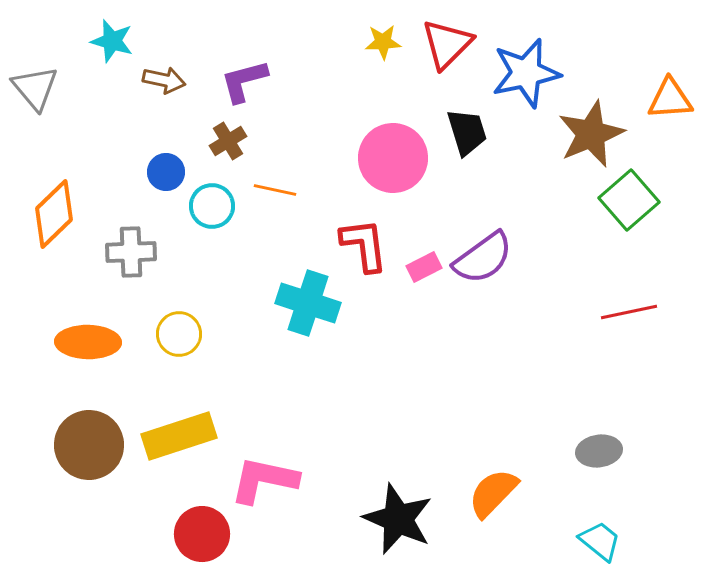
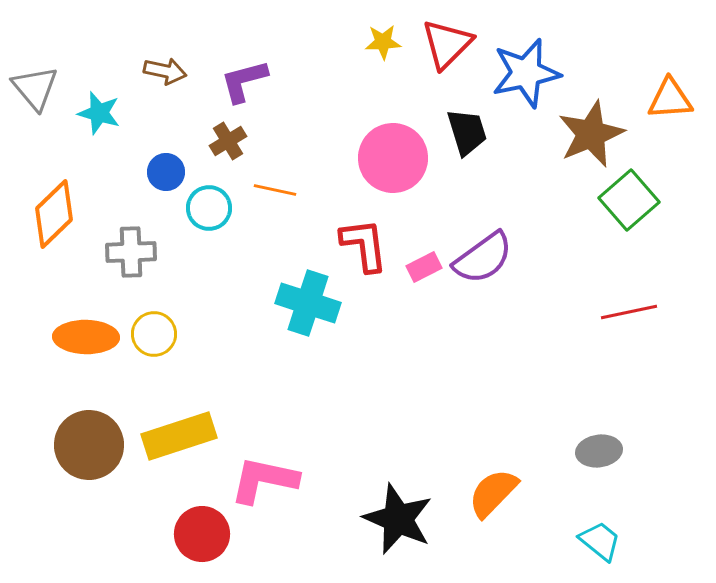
cyan star: moved 13 px left, 72 px down
brown arrow: moved 1 px right, 9 px up
cyan circle: moved 3 px left, 2 px down
yellow circle: moved 25 px left
orange ellipse: moved 2 px left, 5 px up
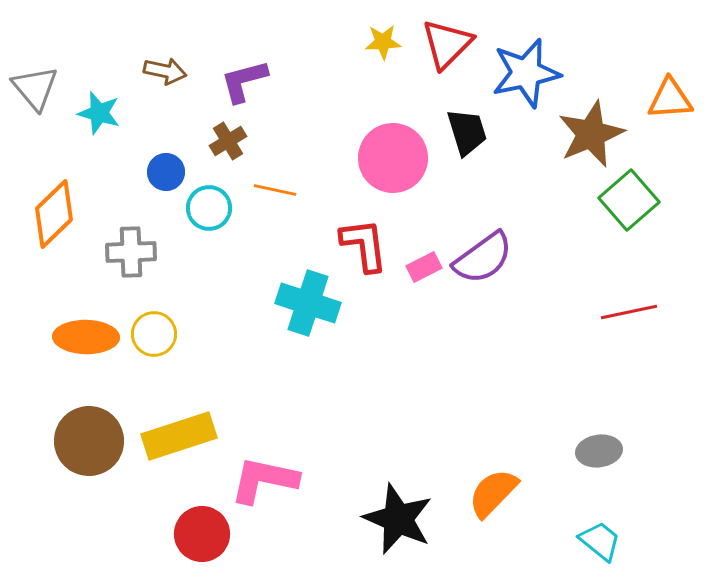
brown circle: moved 4 px up
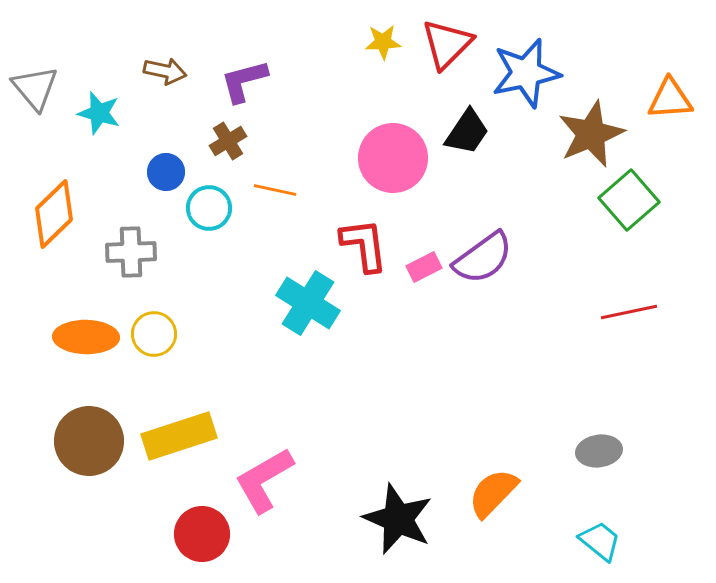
black trapezoid: rotated 51 degrees clockwise
cyan cross: rotated 14 degrees clockwise
pink L-shape: rotated 42 degrees counterclockwise
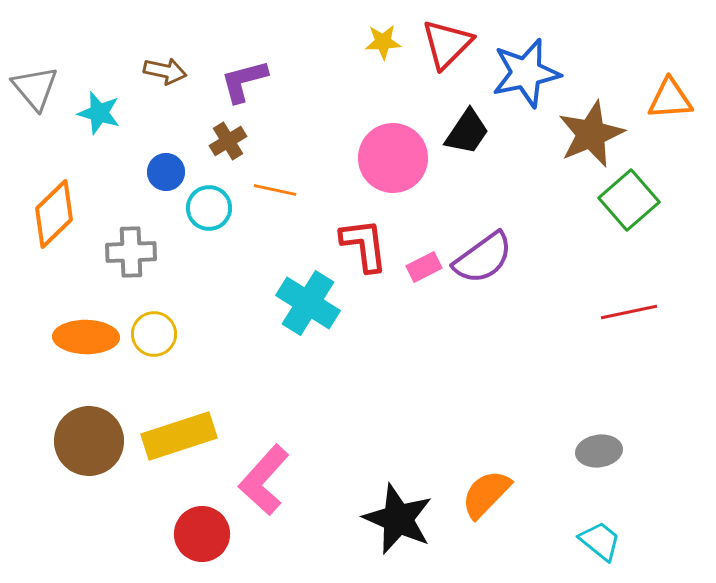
pink L-shape: rotated 18 degrees counterclockwise
orange semicircle: moved 7 px left, 1 px down
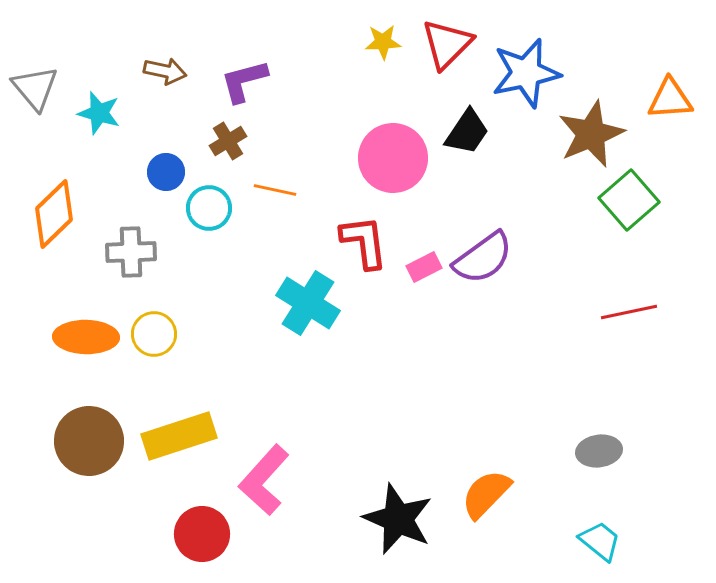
red L-shape: moved 3 px up
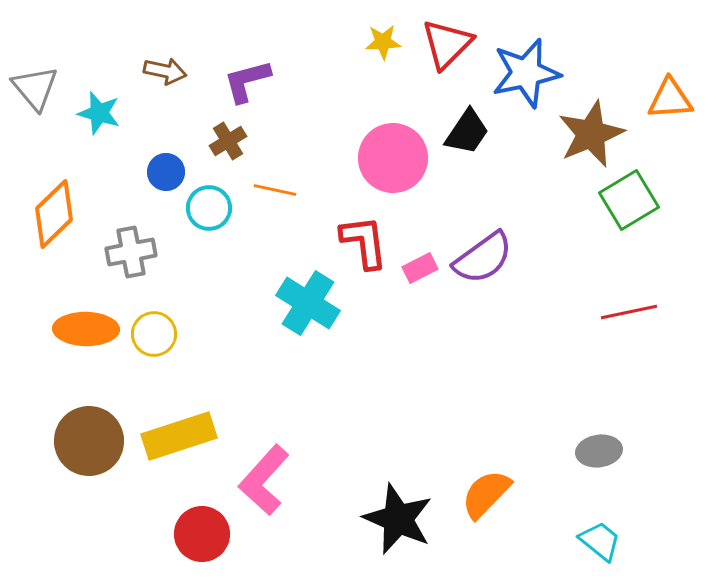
purple L-shape: moved 3 px right
green square: rotated 10 degrees clockwise
gray cross: rotated 9 degrees counterclockwise
pink rectangle: moved 4 px left, 1 px down
orange ellipse: moved 8 px up
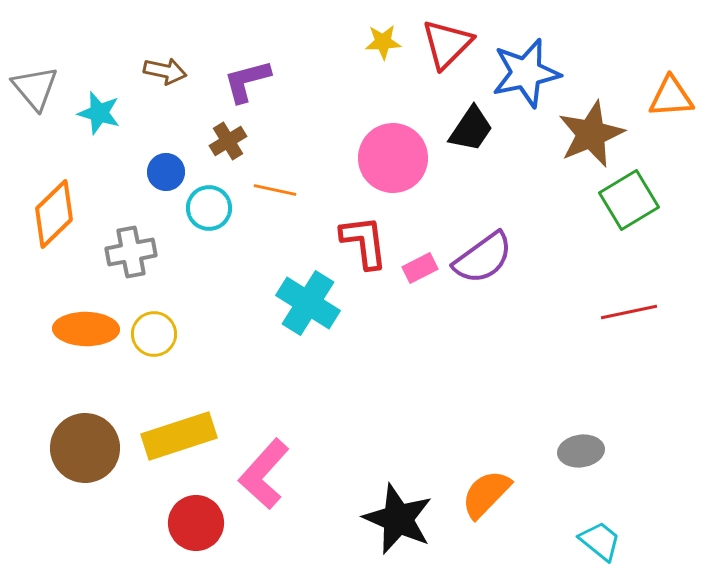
orange triangle: moved 1 px right, 2 px up
black trapezoid: moved 4 px right, 3 px up
brown circle: moved 4 px left, 7 px down
gray ellipse: moved 18 px left
pink L-shape: moved 6 px up
red circle: moved 6 px left, 11 px up
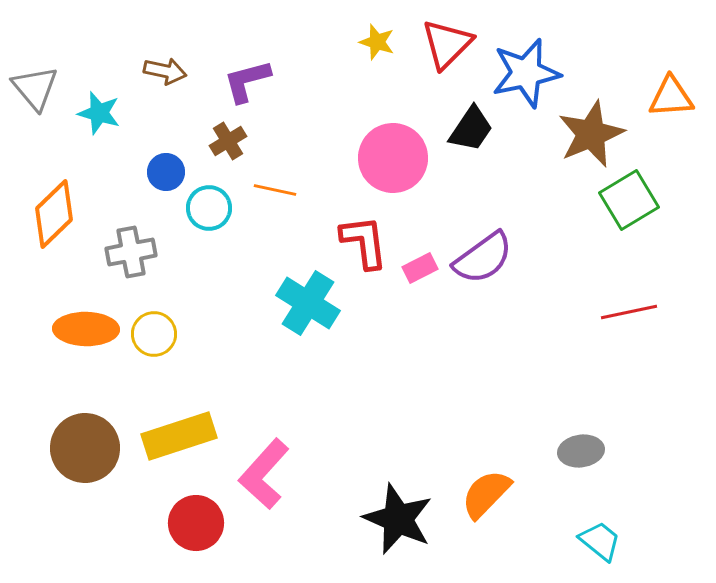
yellow star: moved 6 px left; rotated 21 degrees clockwise
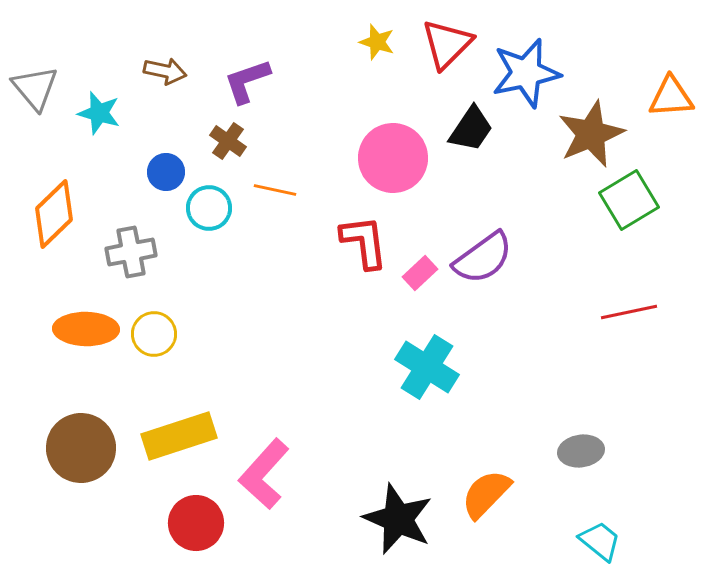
purple L-shape: rotated 4 degrees counterclockwise
brown cross: rotated 24 degrees counterclockwise
pink rectangle: moved 5 px down; rotated 16 degrees counterclockwise
cyan cross: moved 119 px right, 64 px down
brown circle: moved 4 px left
